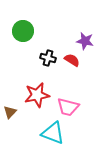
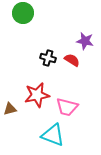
green circle: moved 18 px up
pink trapezoid: moved 1 px left
brown triangle: moved 3 px up; rotated 32 degrees clockwise
cyan triangle: moved 2 px down
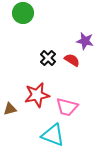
black cross: rotated 28 degrees clockwise
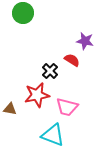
black cross: moved 2 px right, 13 px down
brown triangle: rotated 24 degrees clockwise
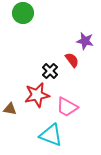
red semicircle: rotated 21 degrees clockwise
pink trapezoid: rotated 15 degrees clockwise
cyan triangle: moved 2 px left
